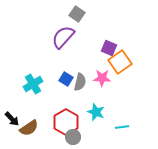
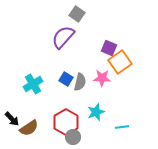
cyan star: rotated 30 degrees clockwise
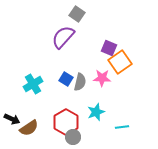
black arrow: rotated 21 degrees counterclockwise
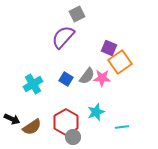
gray square: rotated 28 degrees clockwise
gray semicircle: moved 7 px right, 6 px up; rotated 24 degrees clockwise
brown semicircle: moved 3 px right, 1 px up
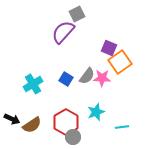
purple semicircle: moved 5 px up
brown semicircle: moved 2 px up
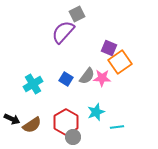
cyan line: moved 5 px left
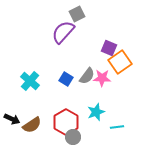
cyan cross: moved 3 px left, 3 px up; rotated 18 degrees counterclockwise
